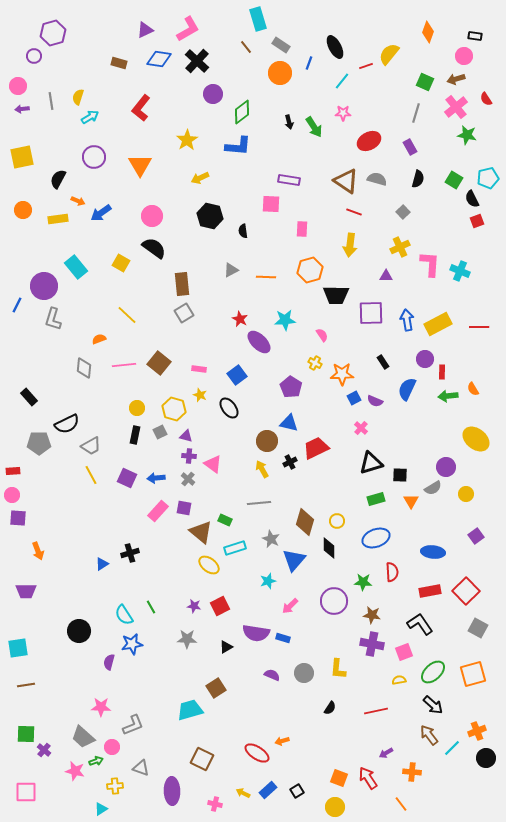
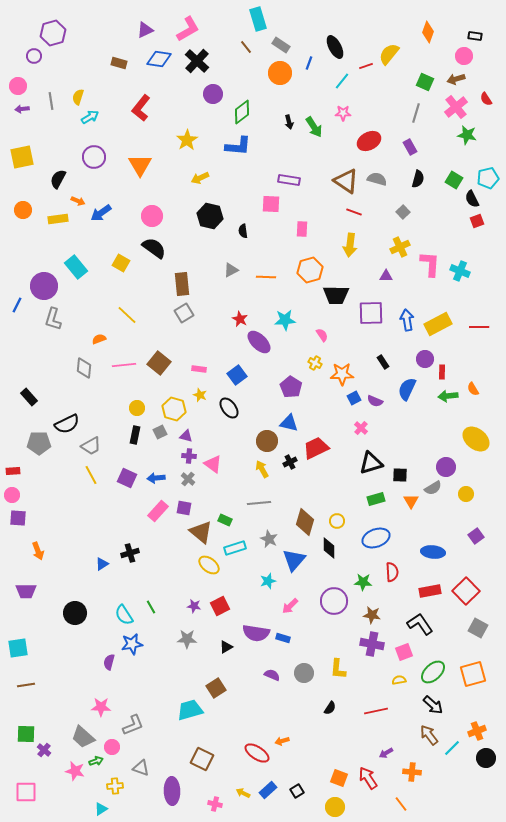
gray star at (271, 539): moved 2 px left
black circle at (79, 631): moved 4 px left, 18 px up
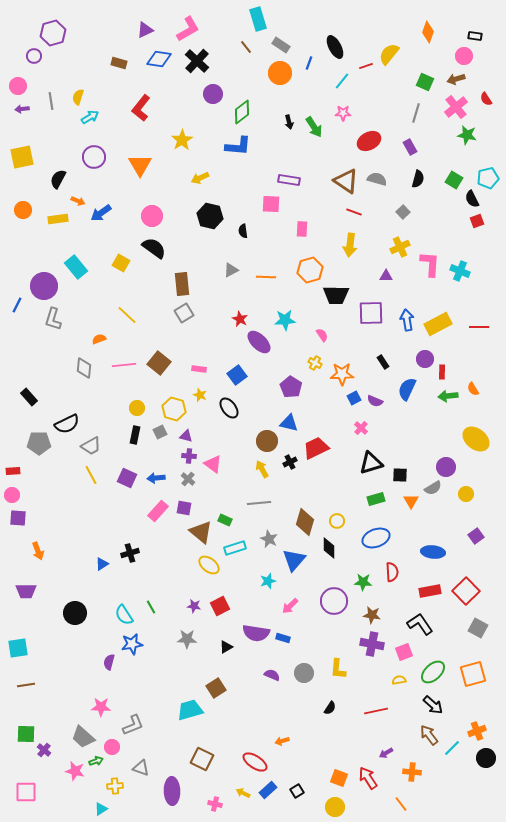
yellow star at (187, 140): moved 5 px left
red ellipse at (257, 753): moved 2 px left, 9 px down
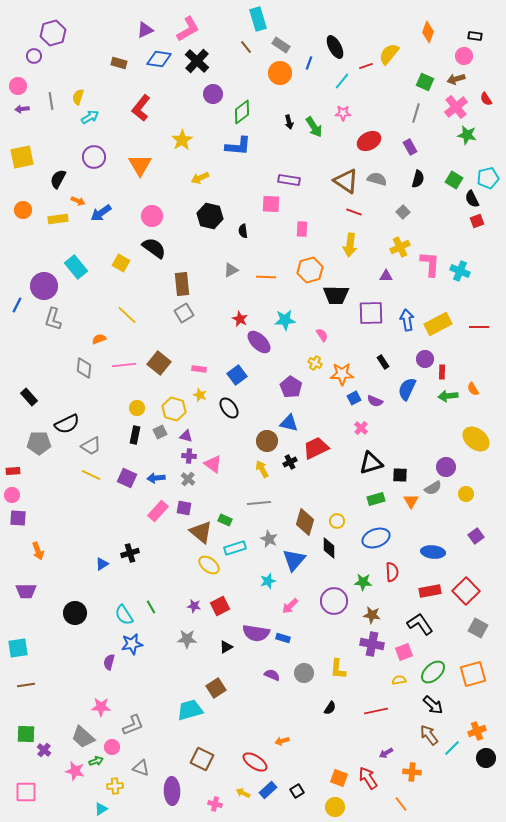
yellow line at (91, 475): rotated 36 degrees counterclockwise
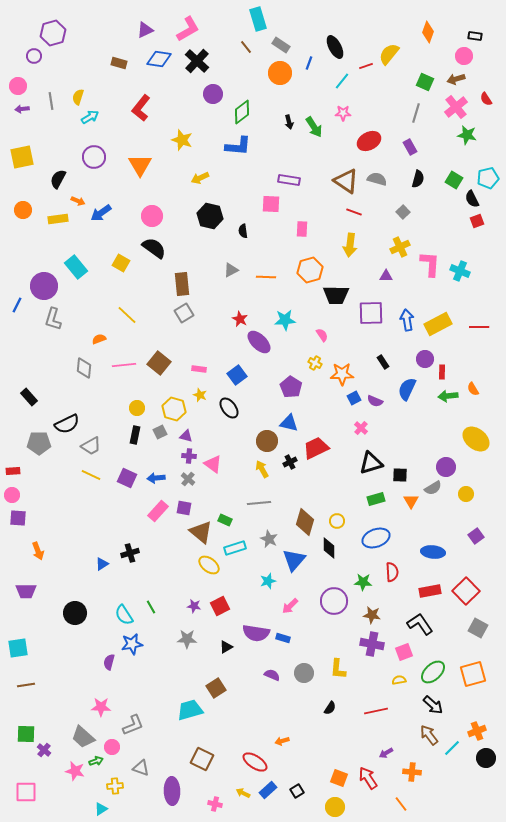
yellow star at (182, 140): rotated 20 degrees counterclockwise
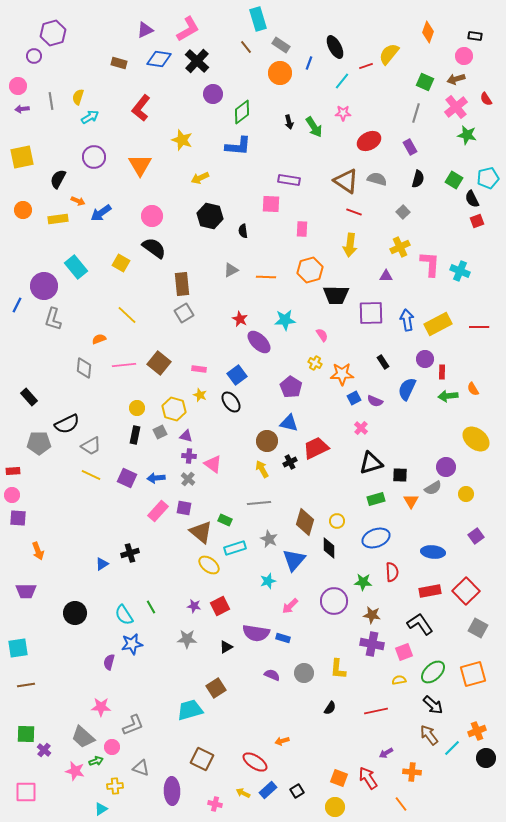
black ellipse at (229, 408): moved 2 px right, 6 px up
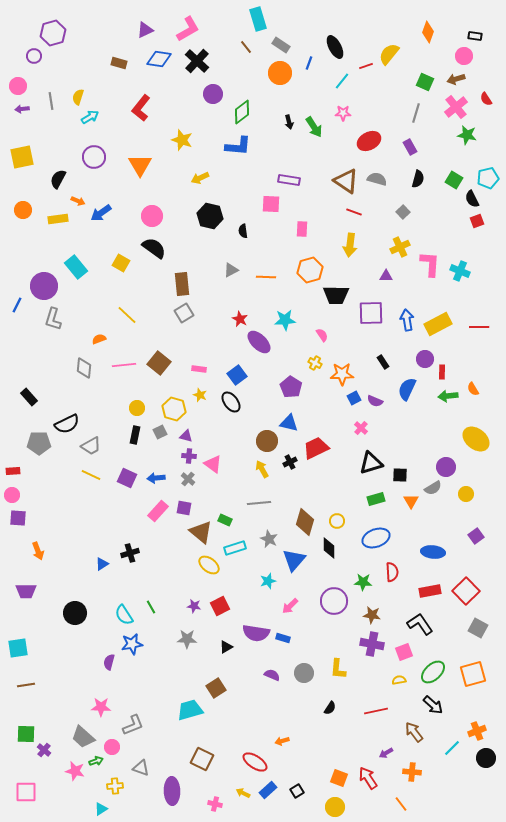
brown arrow at (429, 735): moved 15 px left, 3 px up
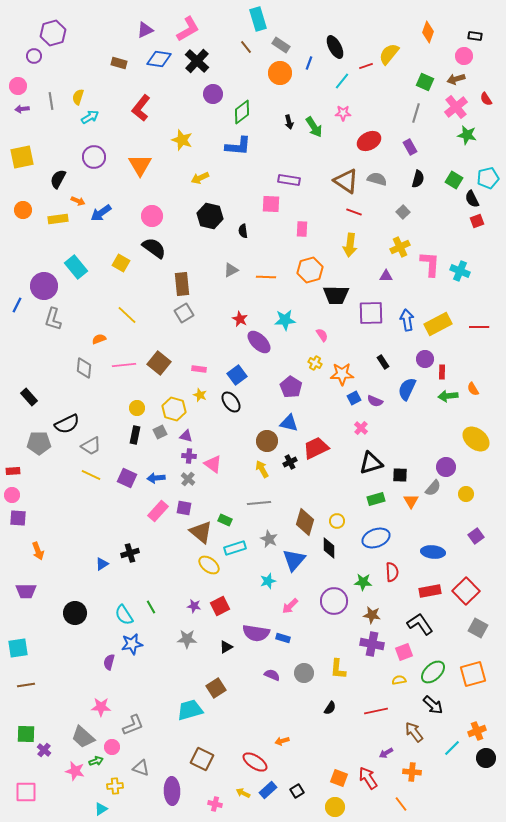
gray semicircle at (433, 488): rotated 18 degrees counterclockwise
